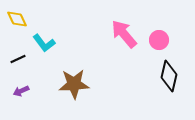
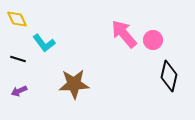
pink circle: moved 6 px left
black line: rotated 42 degrees clockwise
purple arrow: moved 2 px left
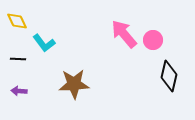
yellow diamond: moved 2 px down
black line: rotated 14 degrees counterclockwise
purple arrow: rotated 28 degrees clockwise
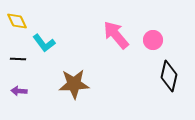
pink arrow: moved 8 px left, 1 px down
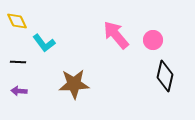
black line: moved 3 px down
black diamond: moved 4 px left
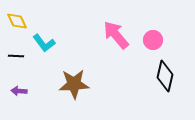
black line: moved 2 px left, 6 px up
